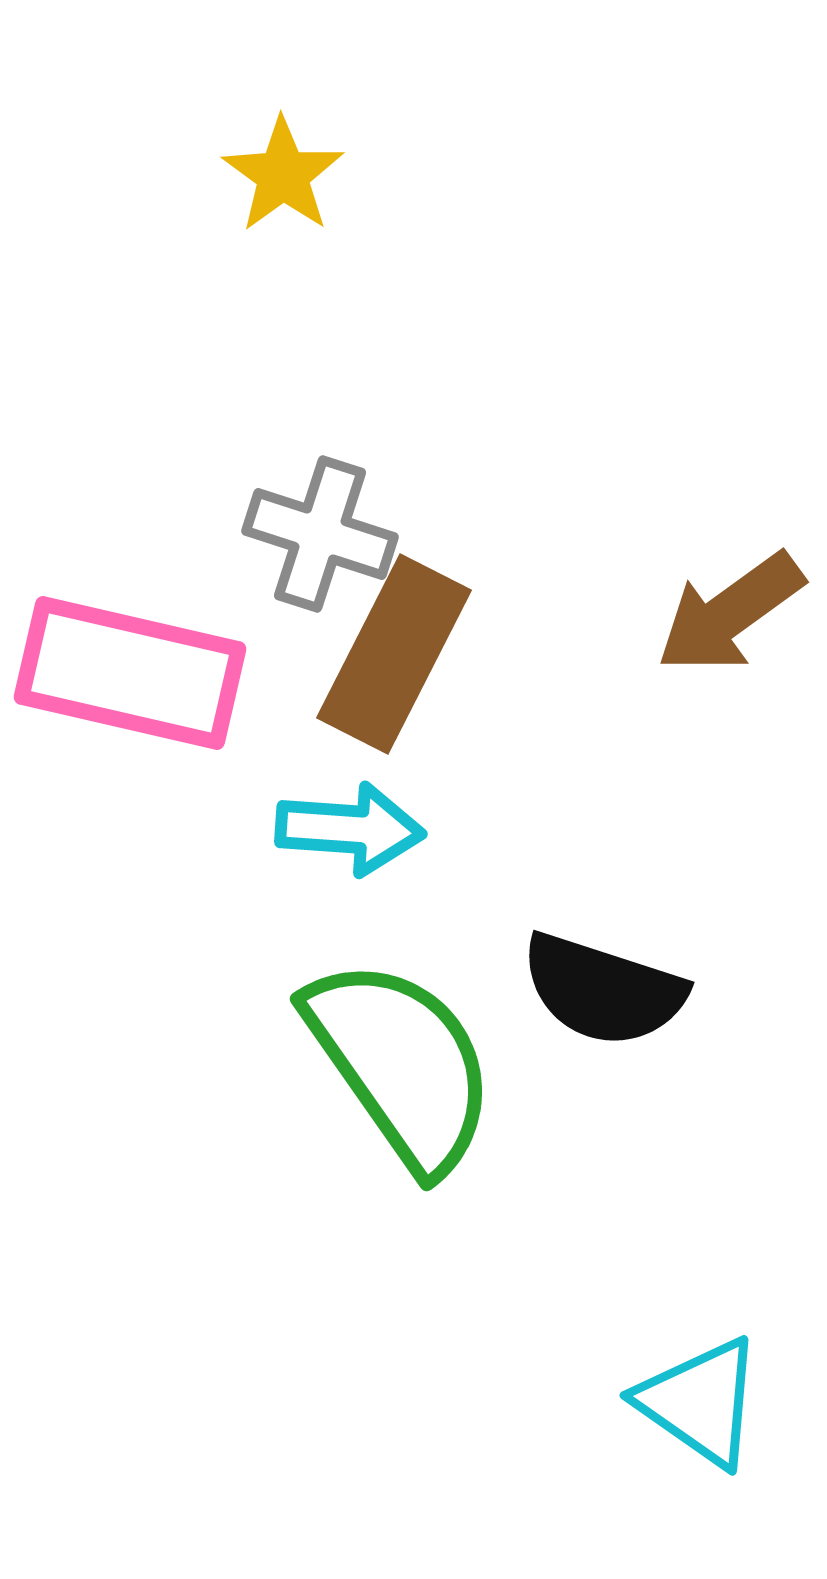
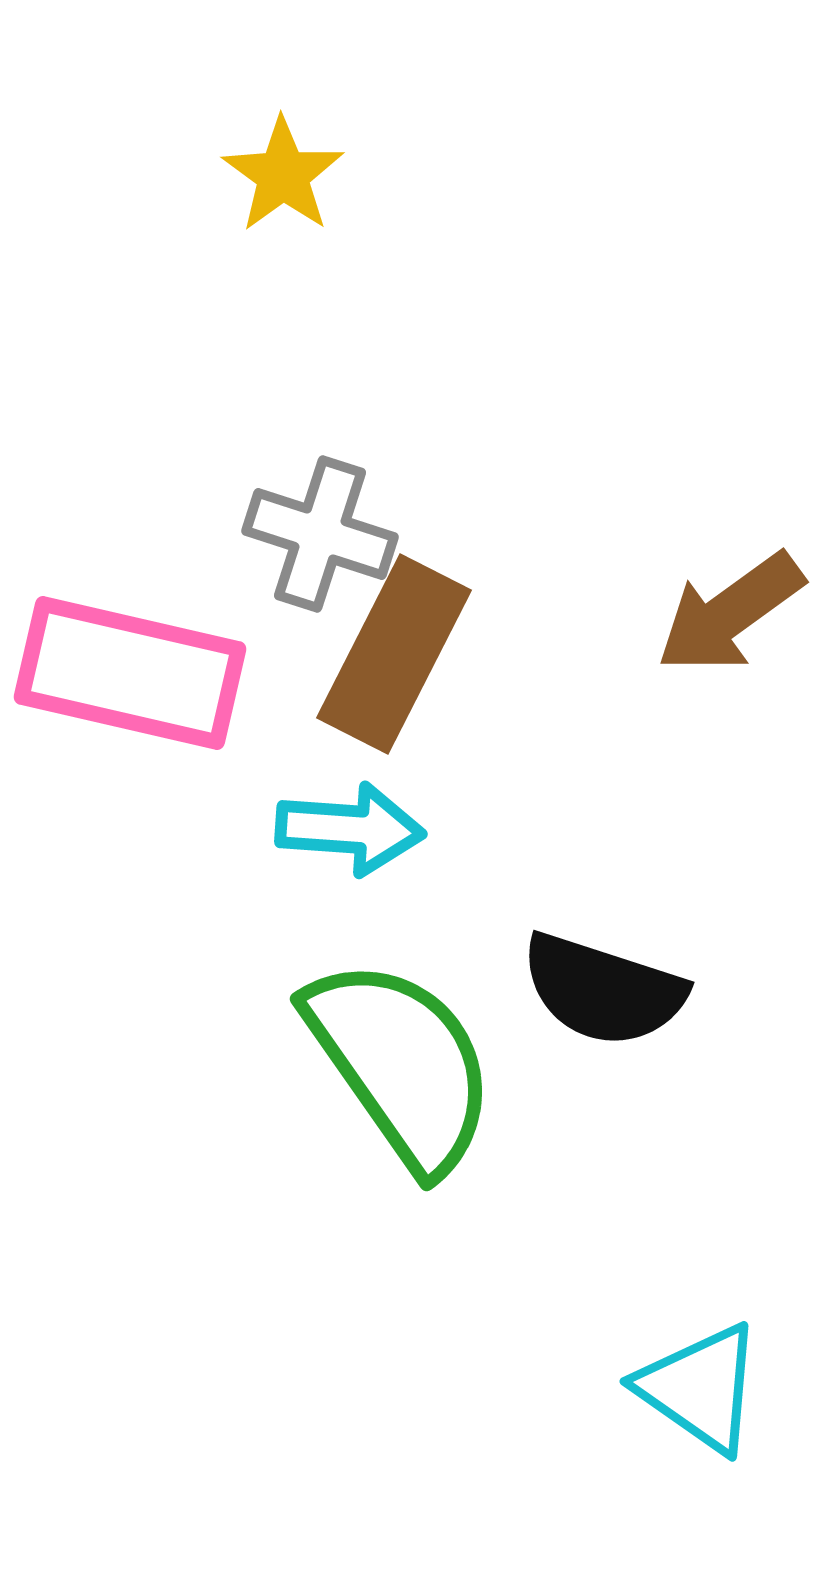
cyan triangle: moved 14 px up
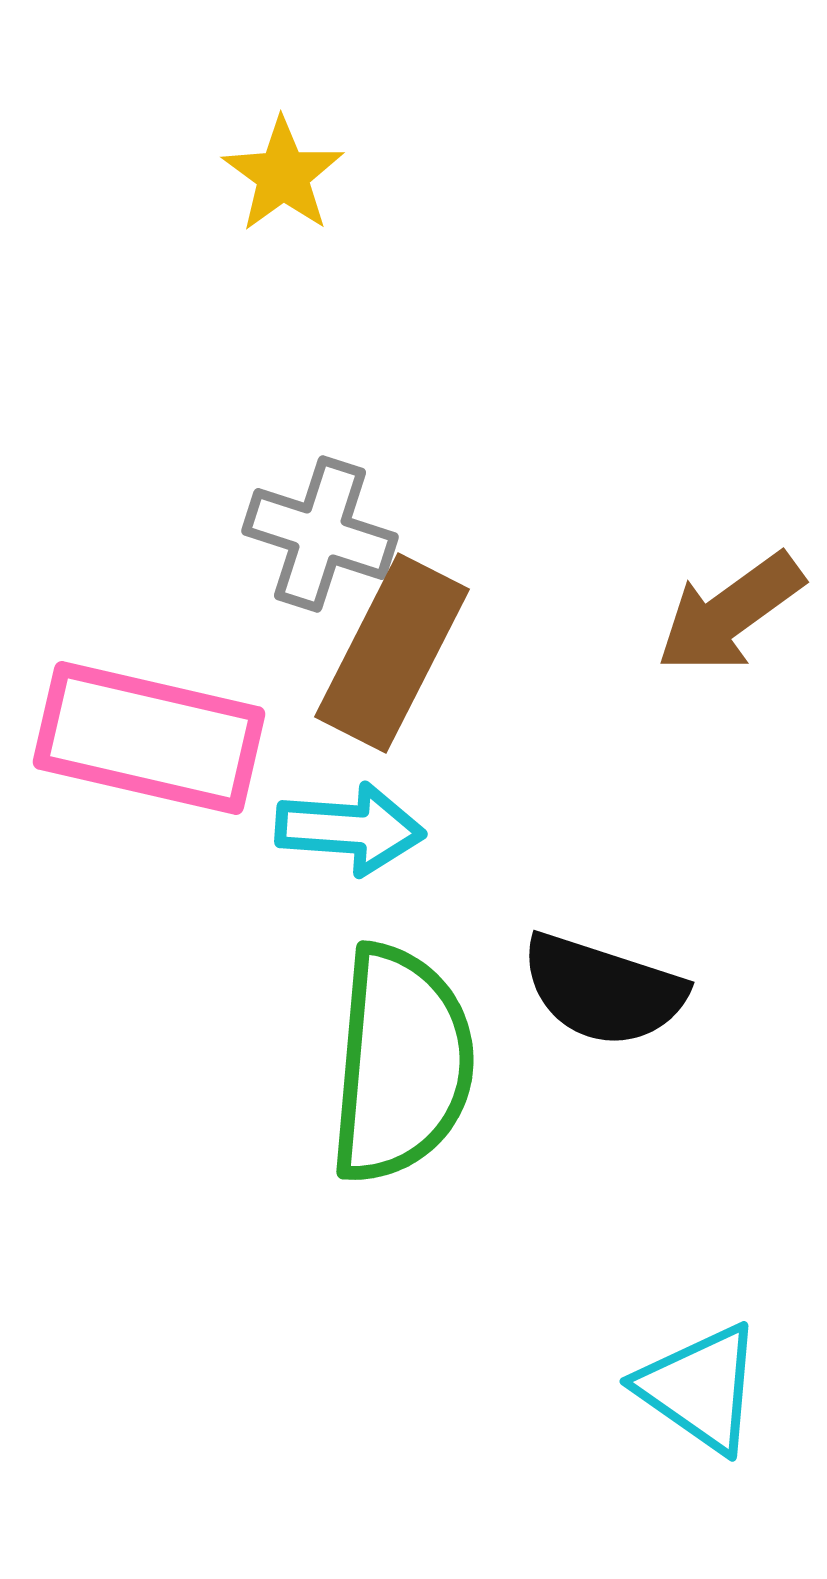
brown rectangle: moved 2 px left, 1 px up
pink rectangle: moved 19 px right, 65 px down
green semicircle: rotated 40 degrees clockwise
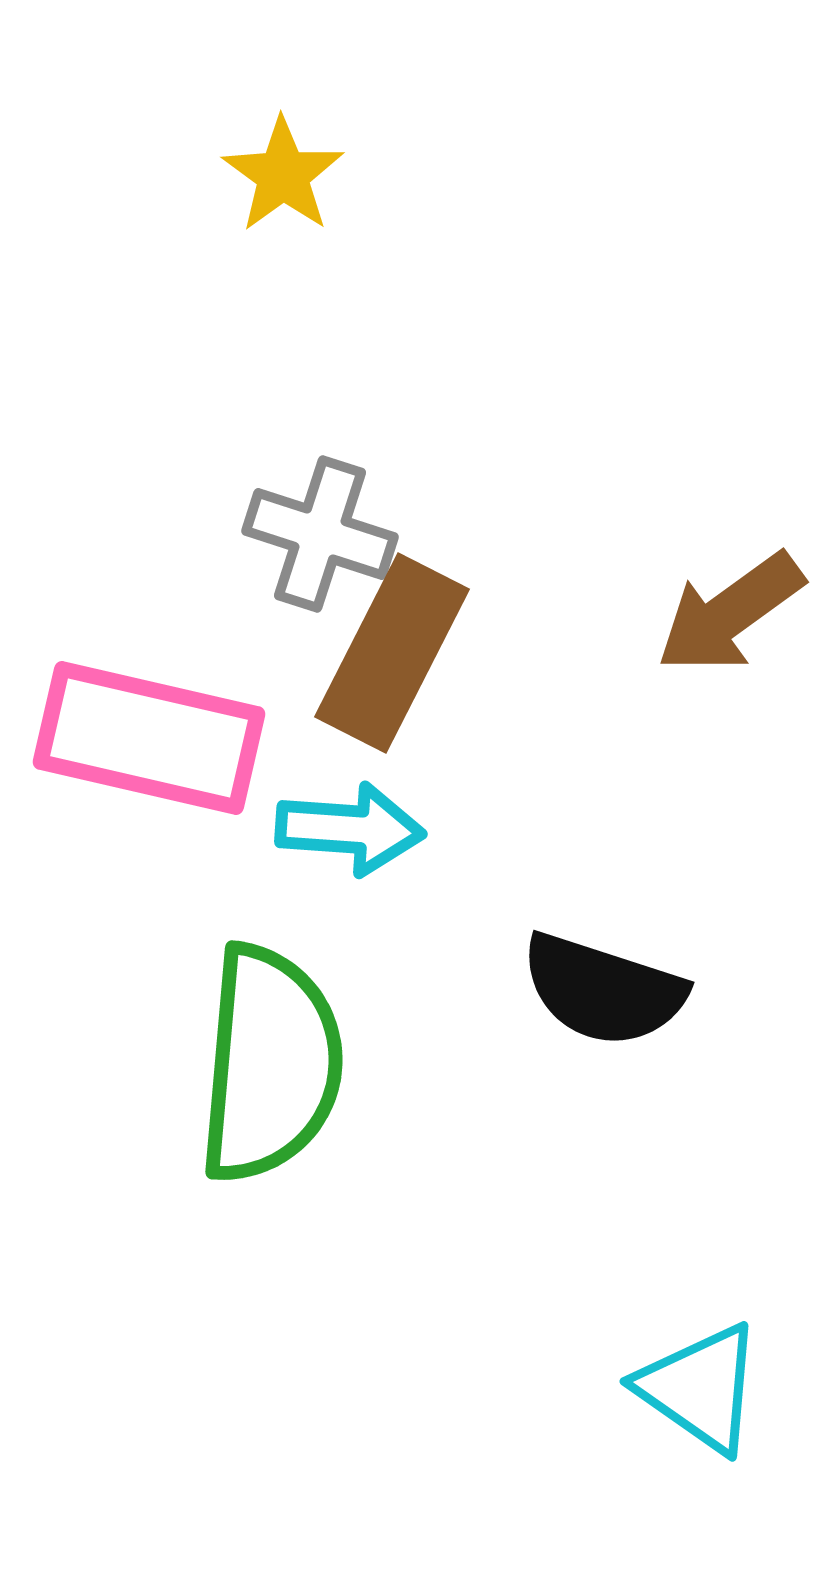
green semicircle: moved 131 px left
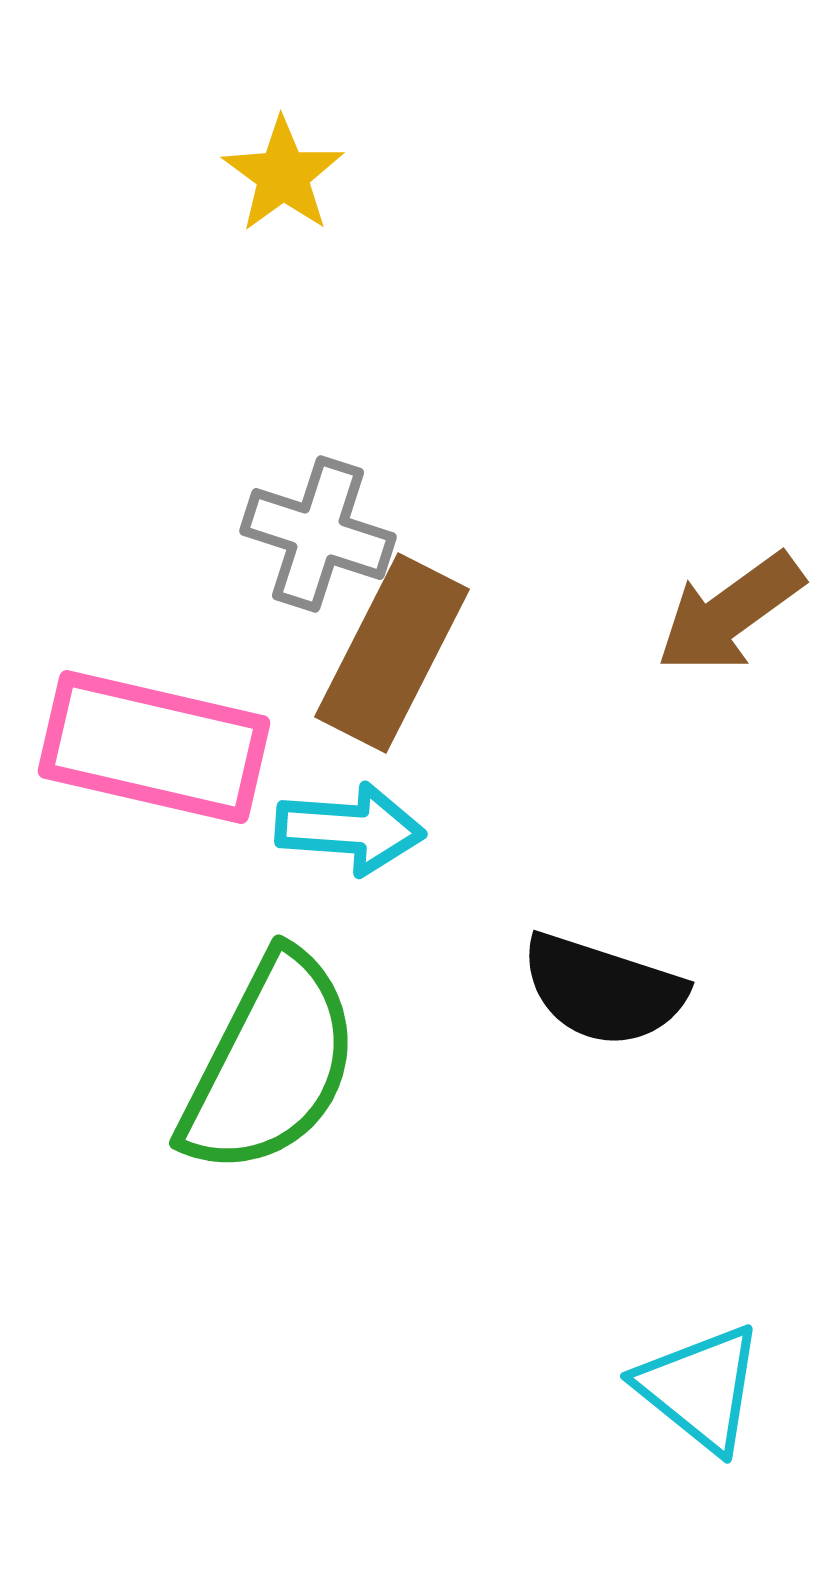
gray cross: moved 2 px left
pink rectangle: moved 5 px right, 9 px down
green semicircle: rotated 22 degrees clockwise
cyan triangle: rotated 4 degrees clockwise
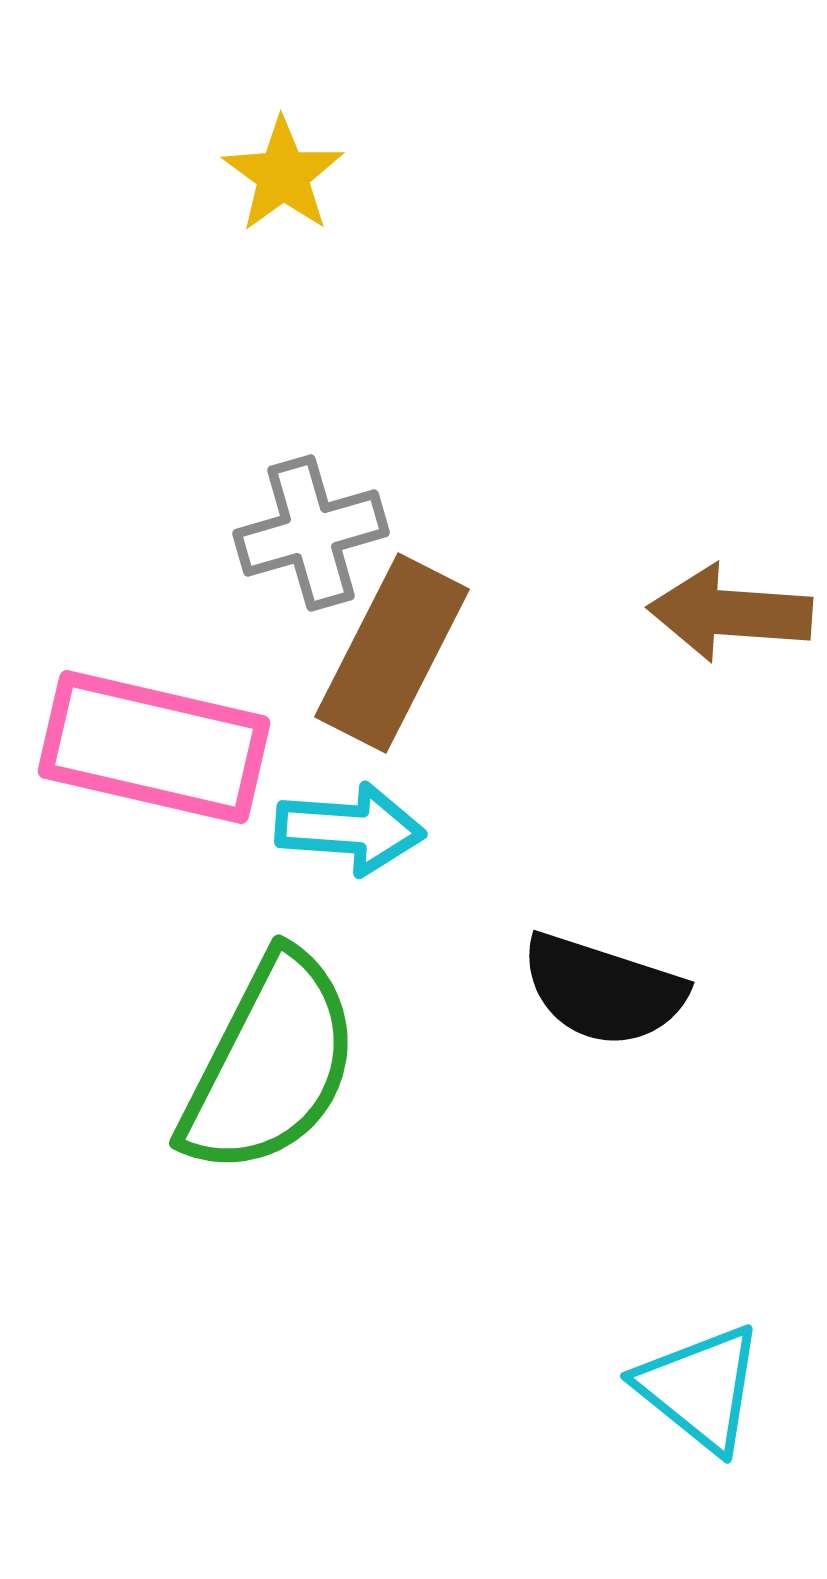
gray cross: moved 7 px left, 1 px up; rotated 34 degrees counterclockwise
brown arrow: rotated 40 degrees clockwise
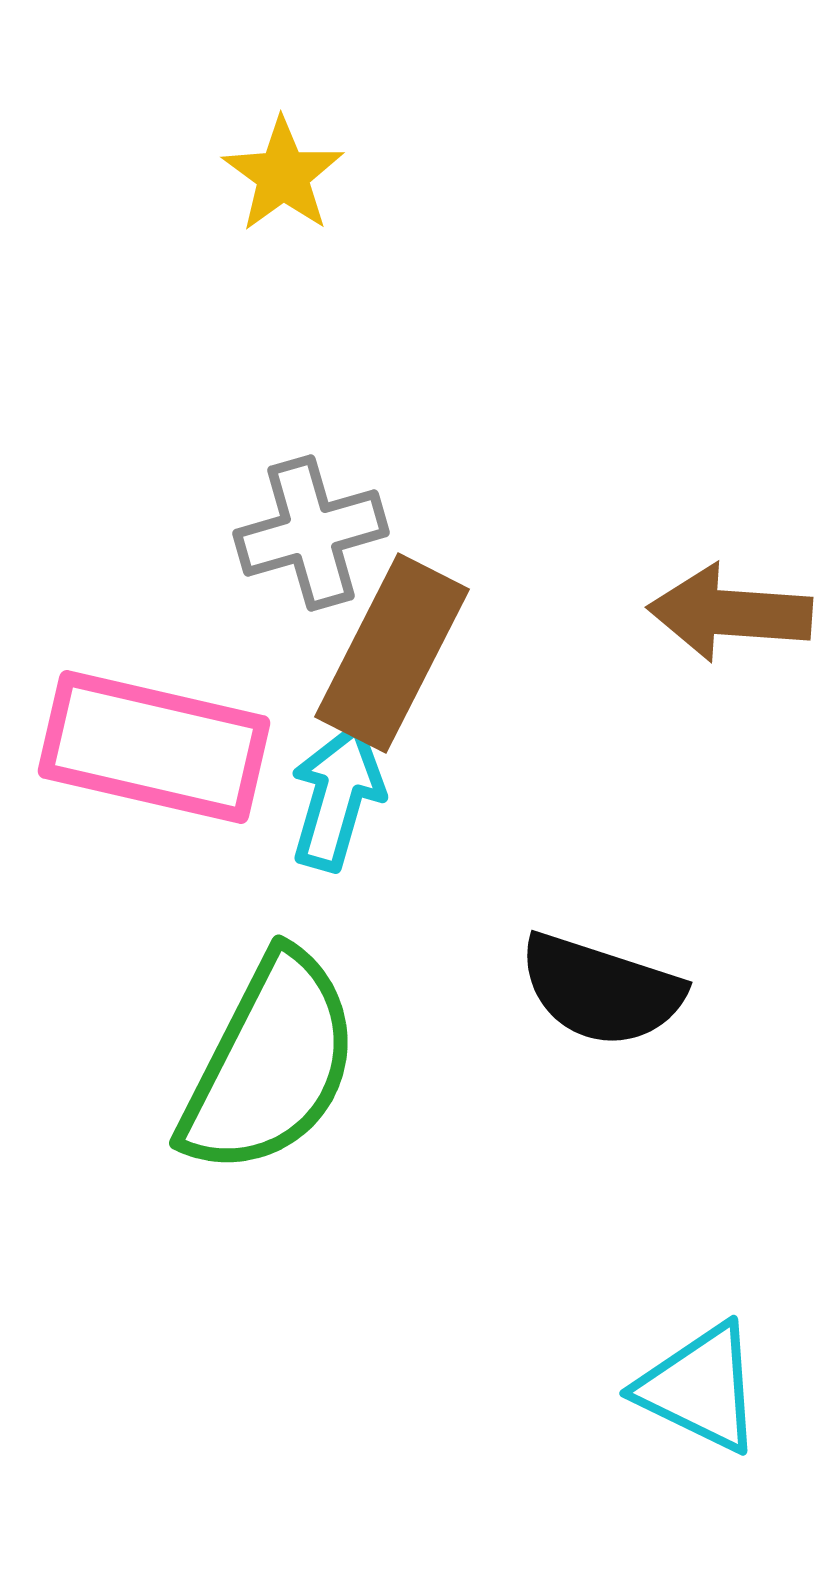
cyan arrow: moved 13 px left, 32 px up; rotated 78 degrees counterclockwise
black semicircle: moved 2 px left
cyan triangle: rotated 13 degrees counterclockwise
